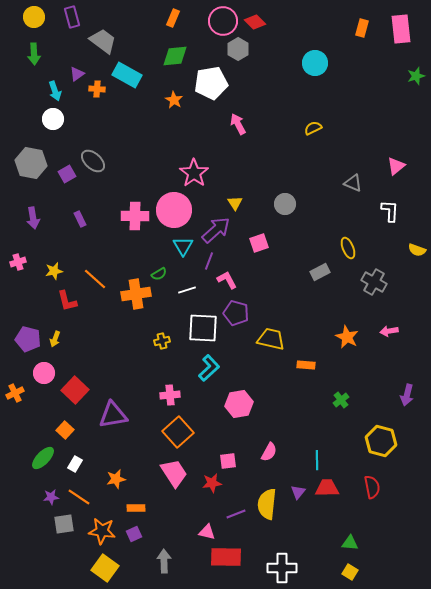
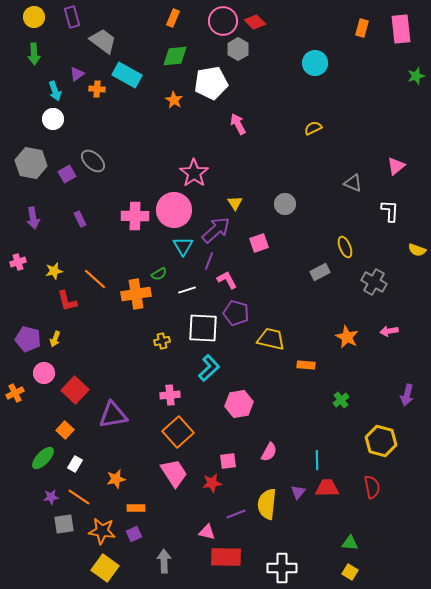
yellow ellipse at (348, 248): moved 3 px left, 1 px up
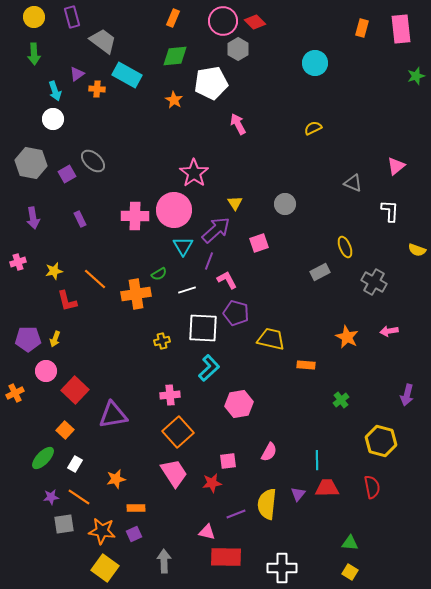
purple pentagon at (28, 339): rotated 15 degrees counterclockwise
pink circle at (44, 373): moved 2 px right, 2 px up
purple triangle at (298, 492): moved 2 px down
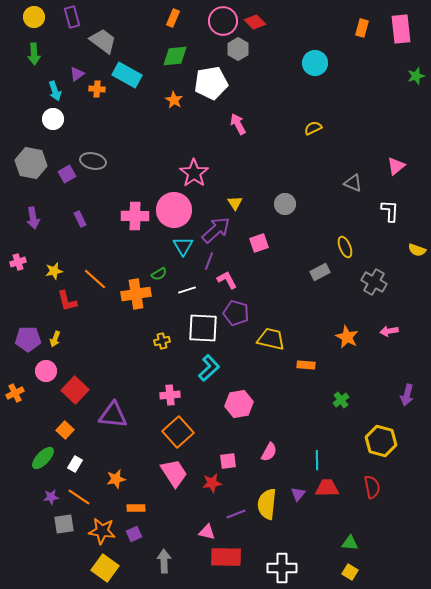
gray ellipse at (93, 161): rotated 30 degrees counterclockwise
purple triangle at (113, 415): rotated 16 degrees clockwise
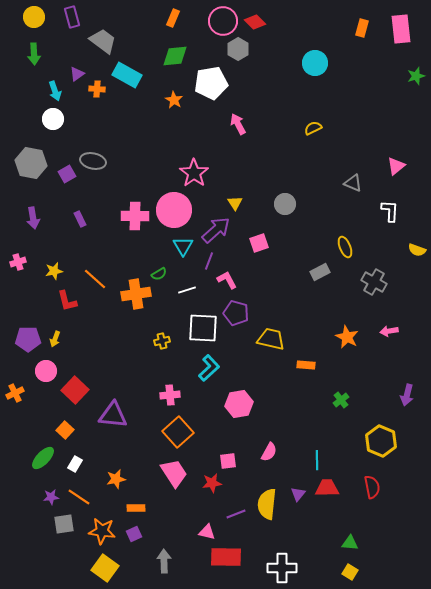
yellow hexagon at (381, 441): rotated 8 degrees clockwise
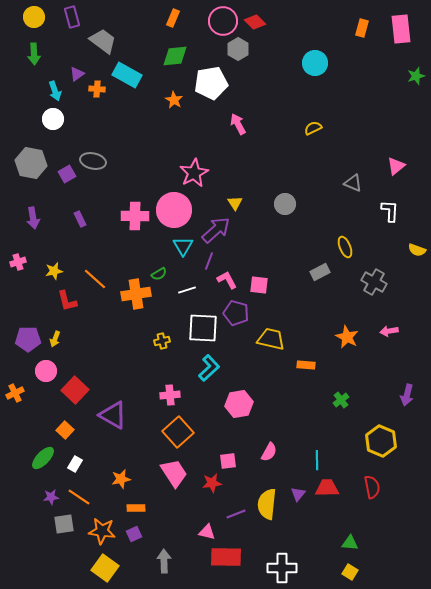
pink star at (194, 173): rotated 8 degrees clockwise
pink square at (259, 243): moved 42 px down; rotated 24 degrees clockwise
purple triangle at (113, 415): rotated 24 degrees clockwise
orange star at (116, 479): moved 5 px right
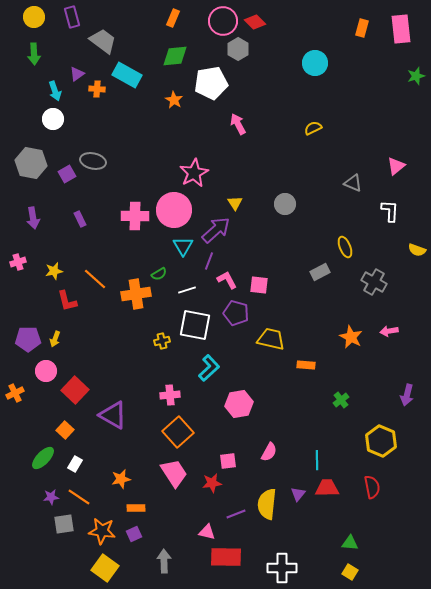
white square at (203, 328): moved 8 px left, 3 px up; rotated 8 degrees clockwise
orange star at (347, 337): moved 4 px right
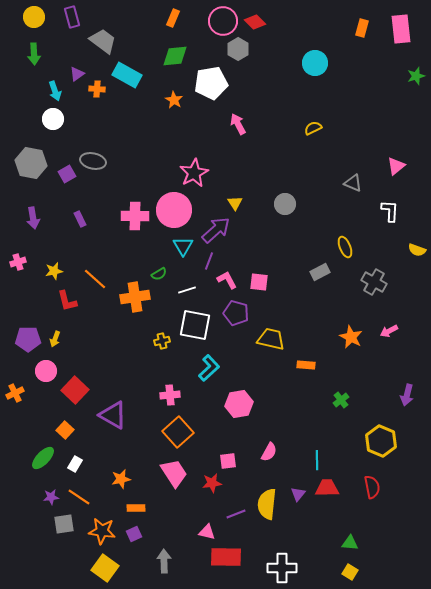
pink square at (259, 285): moved 3 px up
orange cross at (136, 294): moved 1 px left, 3 px down
pink arrow at (389, 331): rotated 18 degrees counterclockwise
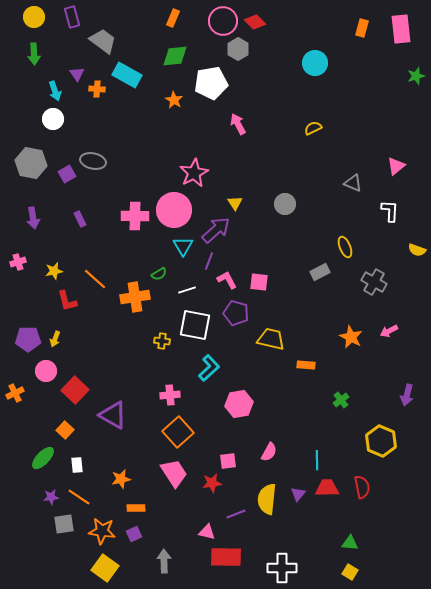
purple triangle at (77, 74): rotated 28 degrees counterclockwise
yellow cross at (162, 341): rotated 21 degrees clockwise
white rectangle at (75, 464): moved 2 px right, 1 px down; rotated 35 degrees counterclockwise
red semicircle at (372, 487): moved 10 px left
yellow semicircle at (267, 504): moved 5 px up
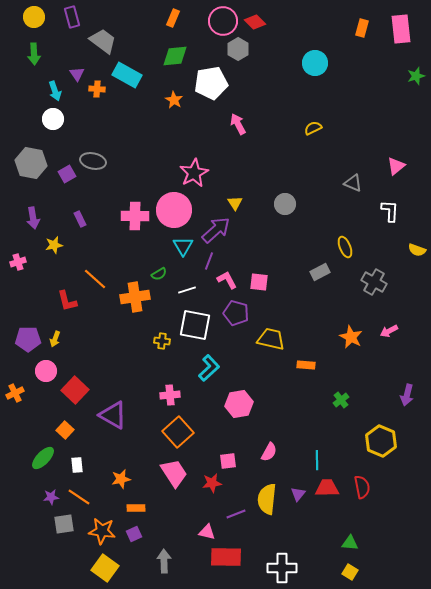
yellow star at (54, 271): moved 26 px up
